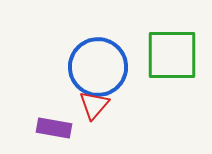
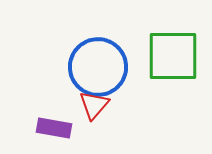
green square: moved 1 px right, 1 px down
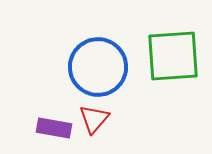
green square: rotated 4 degrees counterclockwise
red triangle: moved 14 px down
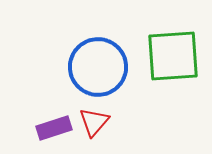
red triangle: moved 3 px down
purple rectangle: rotated 28 degrees counterclockwise
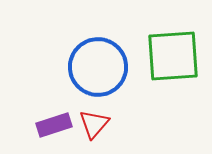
red triangle: moved 2 px down
purple rectangle: moved 3 px up
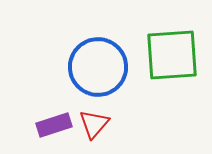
green square: moved 1 px left, 1 px up
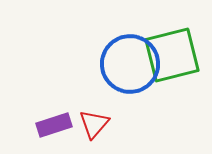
green square: rotated 10 degrees counterclockwise
blue circle: moved 32 px right, 3 px up
